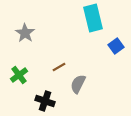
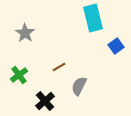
gray semicircle: moved 1 px right, 2 px down
black cross: rotated 30 degrees clockwise
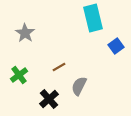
black cross: moved 4 px right, 2 px up
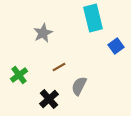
gray star: moved 18 px right; rotated 12 degrees clockwise
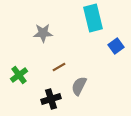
gray star: rotated 24 degrees clockwise
black cross: moved 2 px right; rotated 24 degrees clockwise
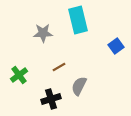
cyan rectangle: moved 15 px left, 2 px down
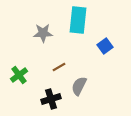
cyan rectangle: rotated 20 degrees clockwise
blue square: moved 11 px left
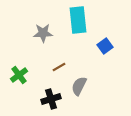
cyan rectangle: rotated 12 degrees counterclockwise
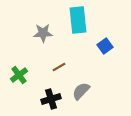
gray semicircle: moved 2 px right, 5 px down; rotated 18 degrees clockwise
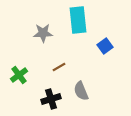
gray semicircle: rotated 66 degrees counterclockwise
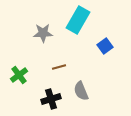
cyan rectangle: rotated 36 degrees clockwise
brown line: rotated 16 degrees clockwise
